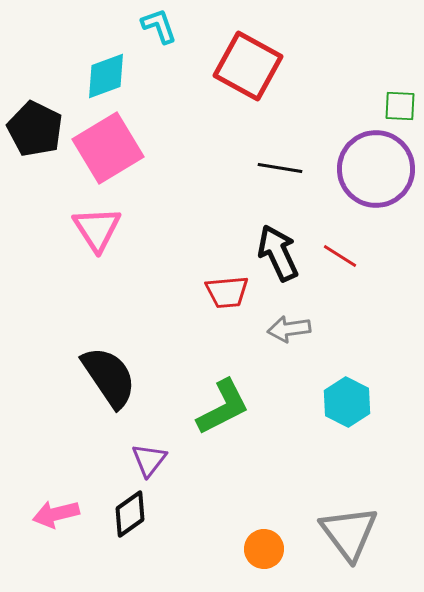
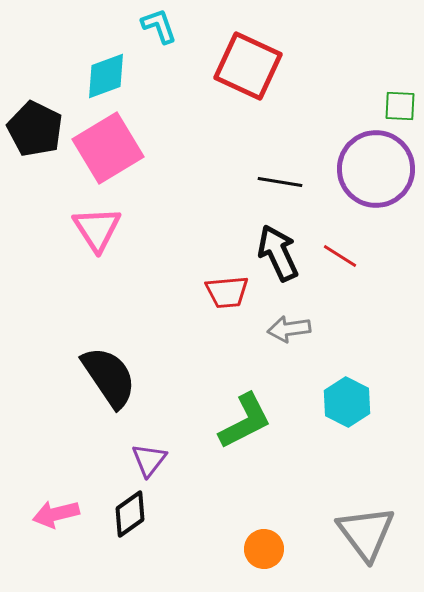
red square: rotated 4 degrees counterclockwise
black line: moved 14 px down
green L-shape: moved 22 px right, 14 px down
gray triangle: moved 17 px right
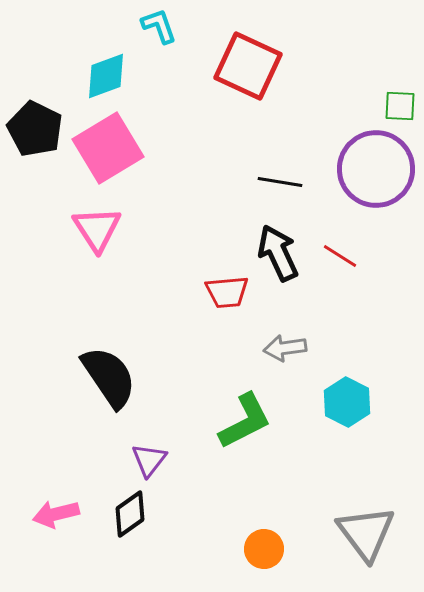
gray arrow: moved 4 px left, 19 px down
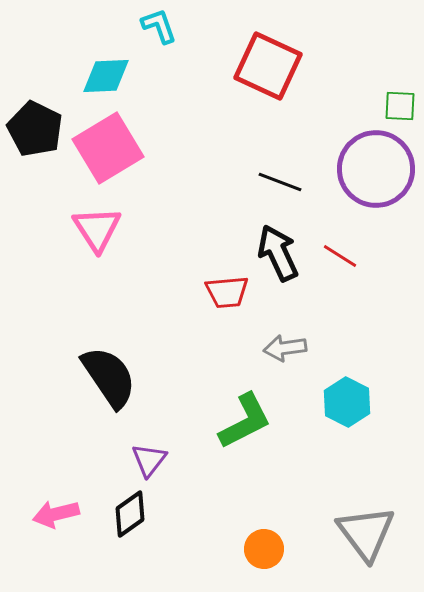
red square: moved 20 px right
cyan diamond: rotated 18 degrees clockwise
black line: rotated 12 degrees clockwise
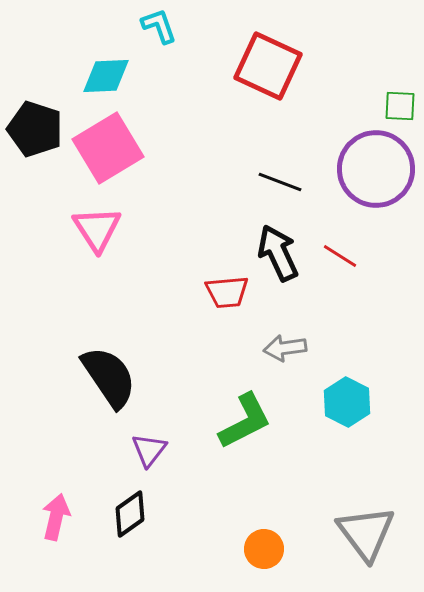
black pentagon: rotated 8 degrees counterclockwise
purple triangle: moved 10 px up
pink arrow: moved 3 px down; rotated 117 degrees clockwise
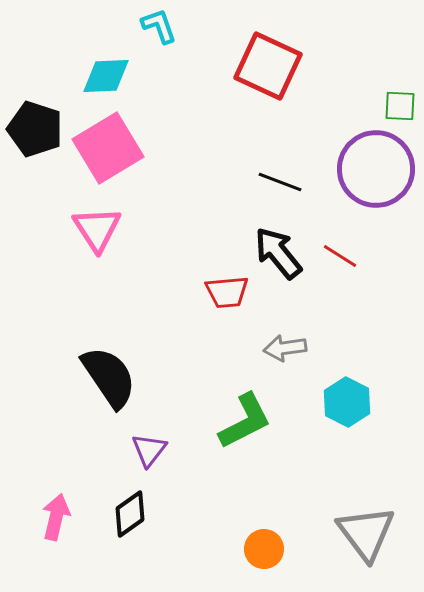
black arrow: rotated 14 degrees counterclockwise
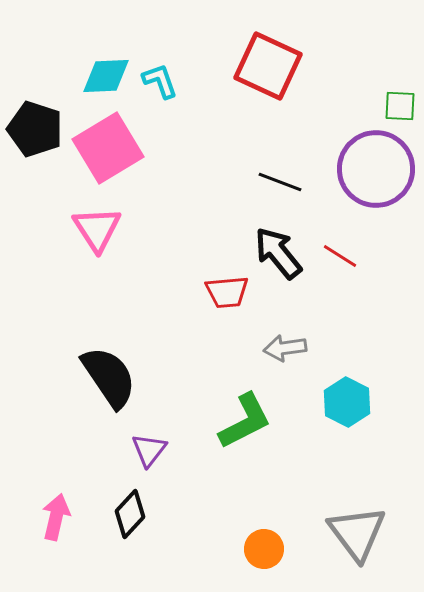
cyan L-shape: moved 1 px right, 55 px down
black diamond: rotated 12 degrees counterclockwise
gray triangle: moved 9 px left
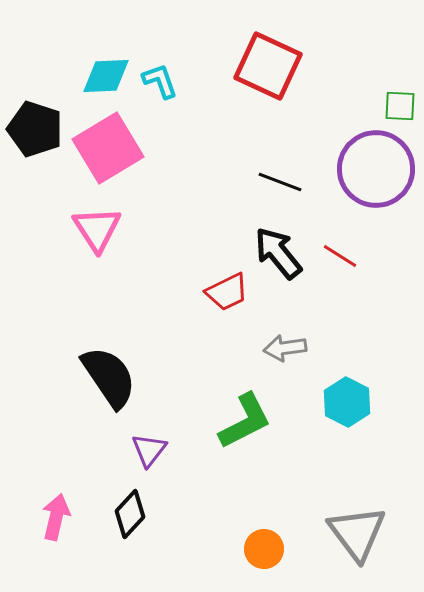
red trapezoid: rotated 21 degrees counterclockwise
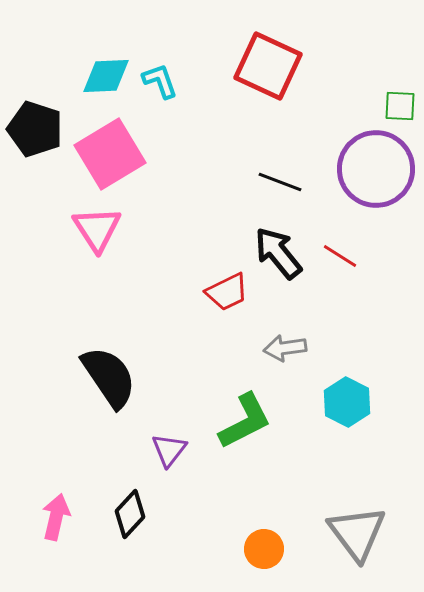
pink square: moved 2 px right, 6 px down
purple triangle: moved 20 px right
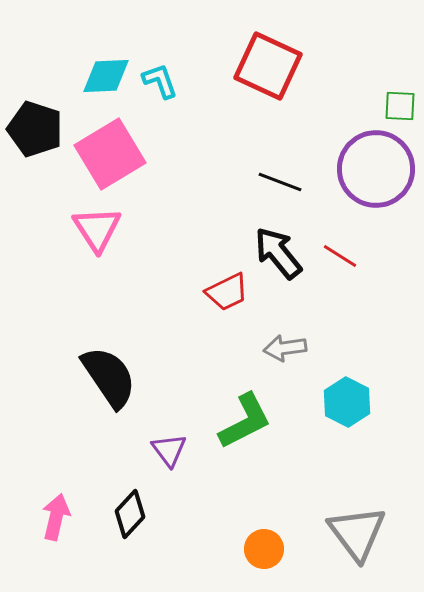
purple triangle: rotated 15 degrees counterclockwise
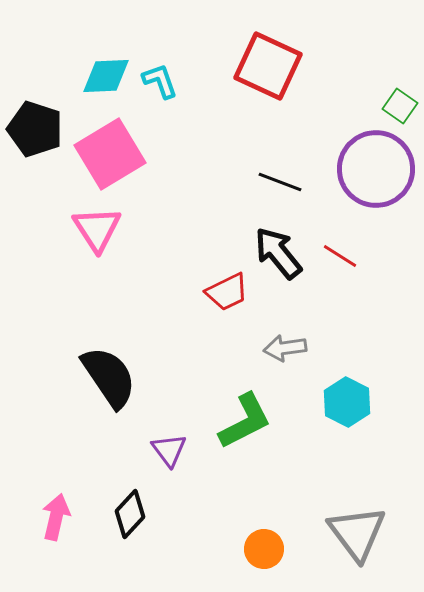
green square: rotated 32 degrees clockwise
